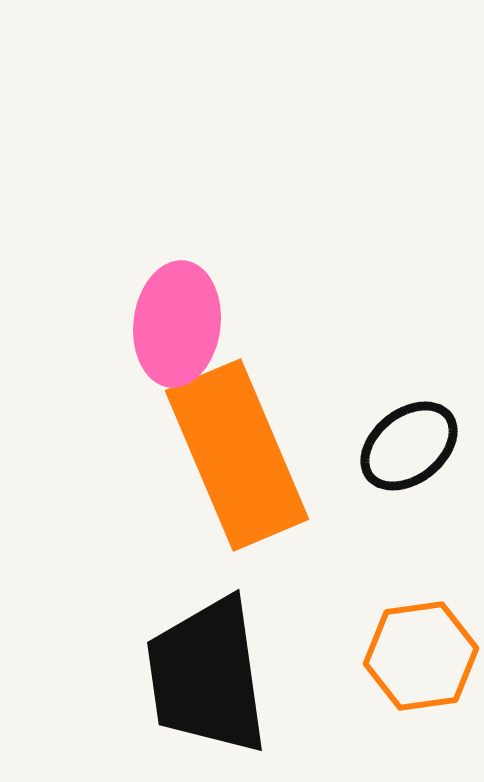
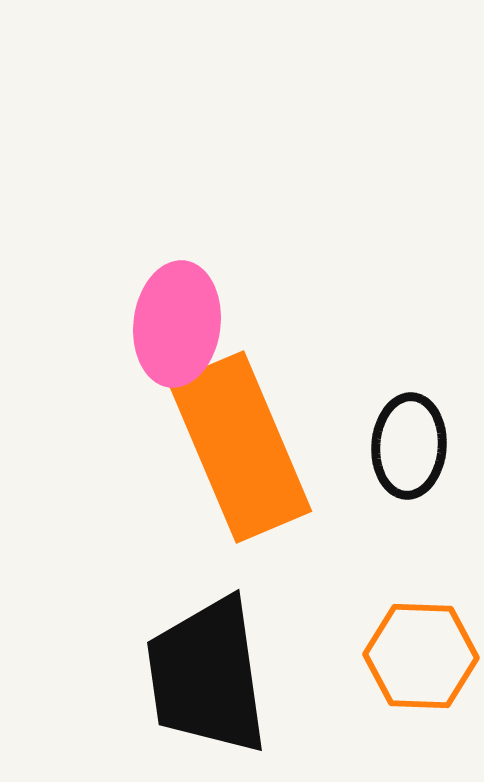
black ellipse: rotated 48 degrees counterclockwise
orange rectangle: moved 3 px right, 8 px up
orange hexagon: rotated 10 degrees clockwise
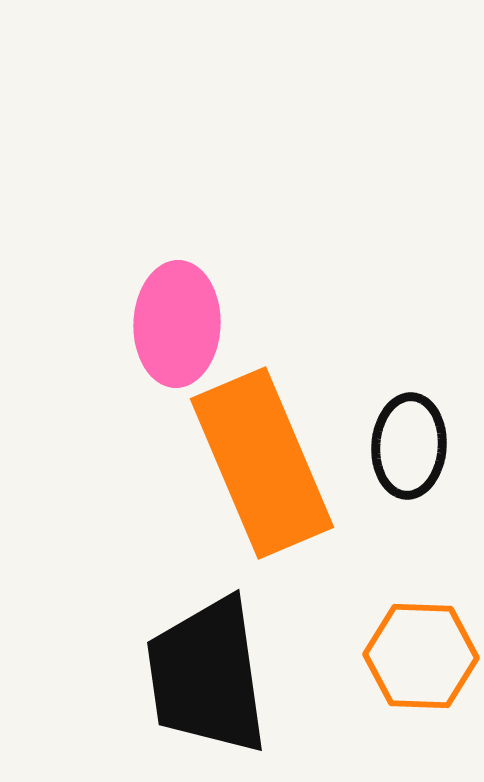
pink ellipse: rotated 5 degrees counterclockwise
orange rectangle: moved 22 px right, 16 px down
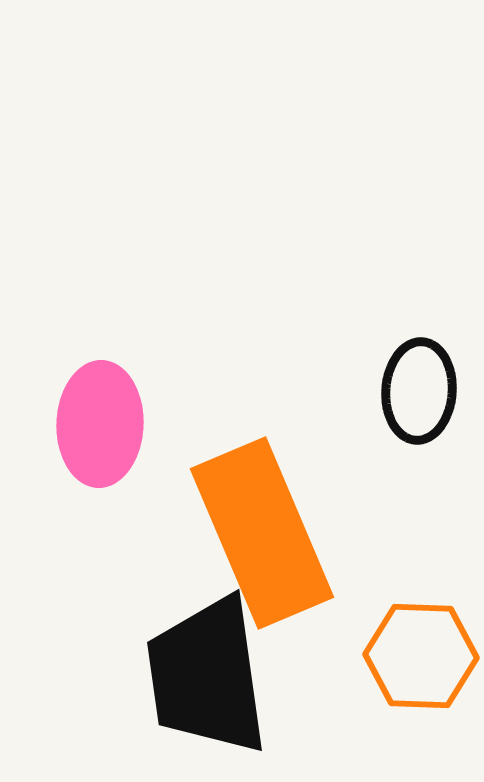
pink ellipse: moved 77 px left, 100 px down
black ellipse: moved 10 px right, 55 px up
orange rectangle: moved 70 px down
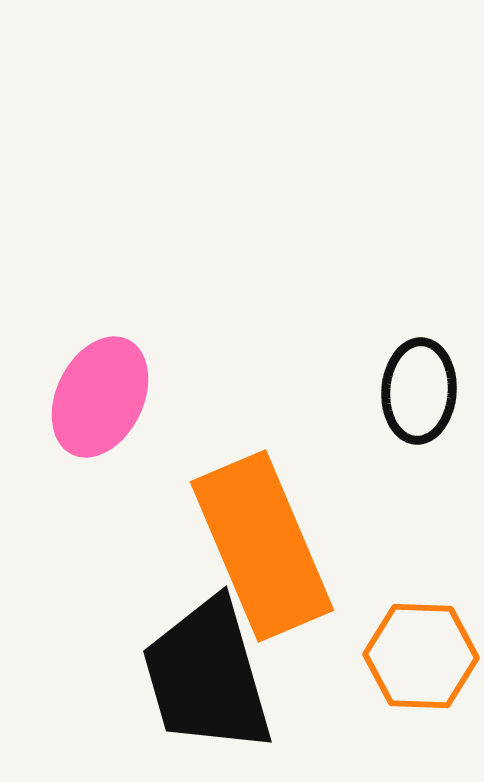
pink ellipse: moved 27 px up; rotated 24 degrees clockwise
orange rectangle: moved 13 px down
black trapezoid: rotated 8 degrees counterclockwise
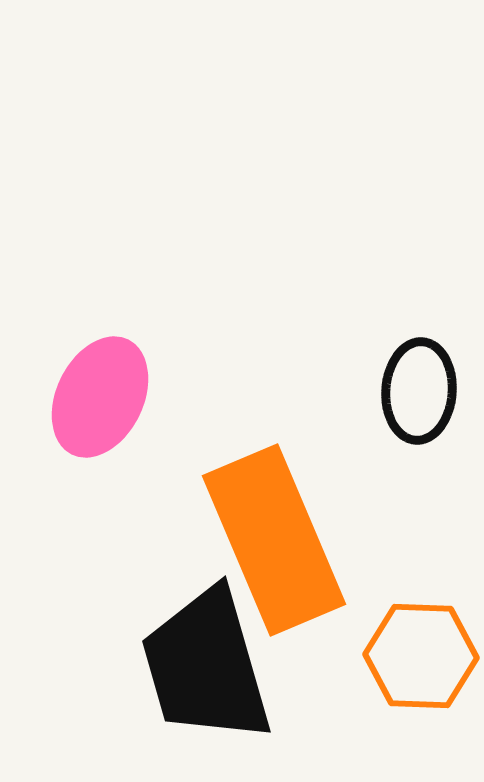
orange rectangle: moved 12 px right, 6 px up
black trapezoid: moved 1 px left, 10 px up
